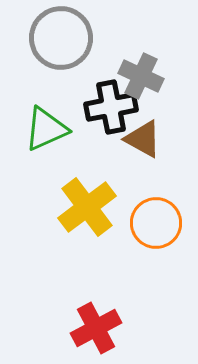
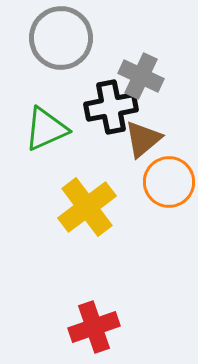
brown triangle: rotated 51 degrees clockwise
orange circle: moved 13 px right, 41 px up
red cross: moved 2 px left, 1 px up; rotated 9 degrees clockwise
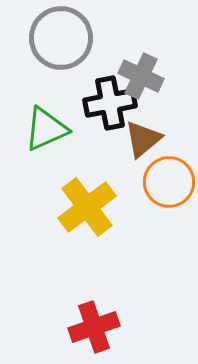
black cross: moved 1 px left, 4 px up
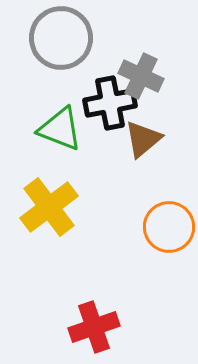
green triangle: moved 14 px right; rotated 45 degrees clockwise
orange circle: moved 45 px down
yellow cross: moved 38 px left
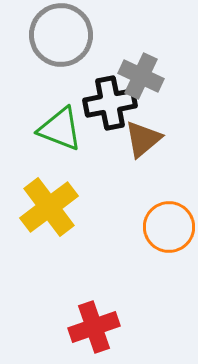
gray circle: moved 3 px up
